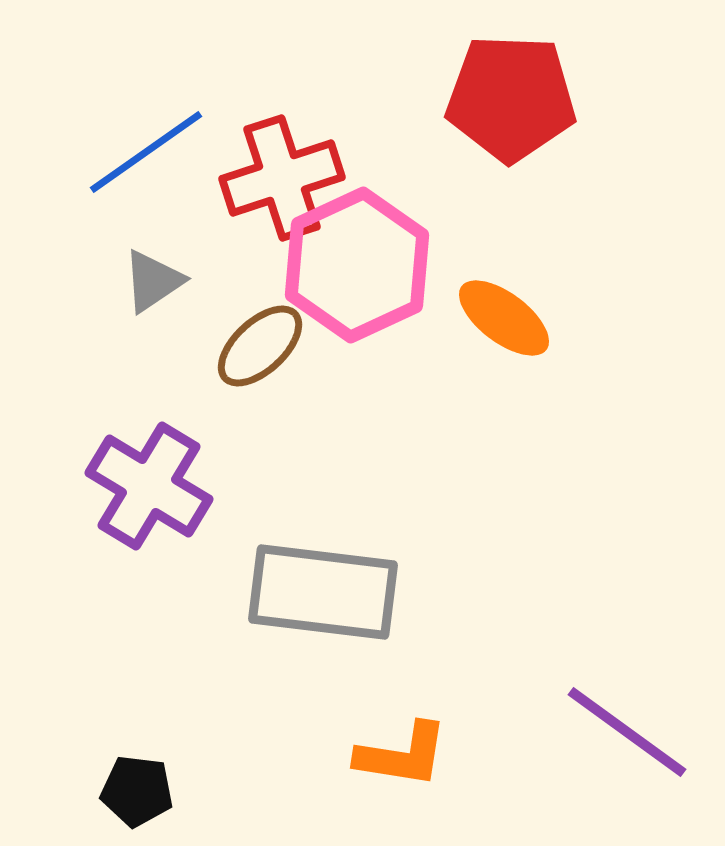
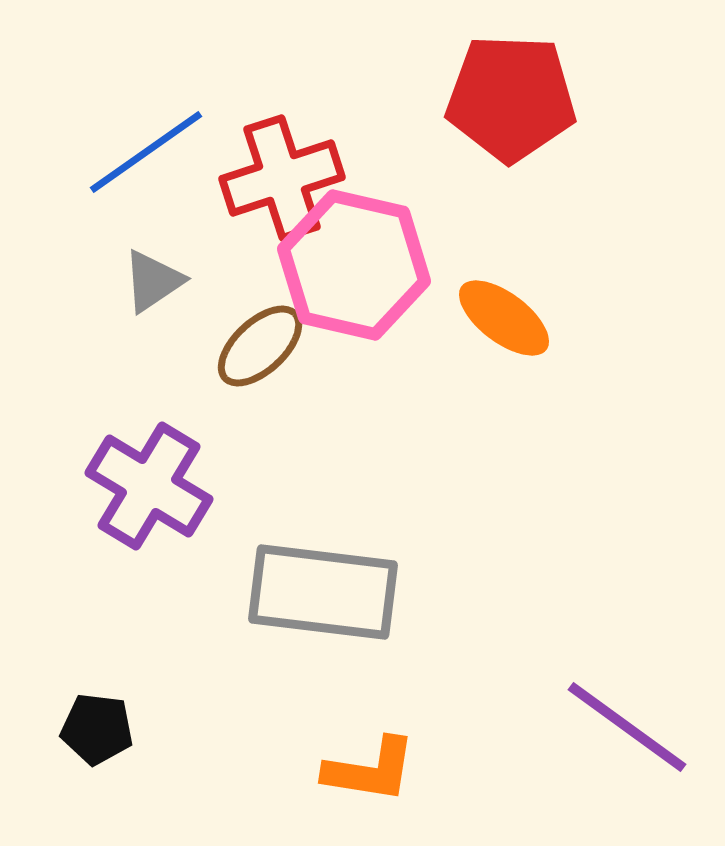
pink hexagon: moved 3 px left; rotated 22 degrees counterclockwise
purple line: moved 5 px up
orange L-shape: moved 32 px left, 15 px down
black pentagon: moved 40 px left, 62 px up
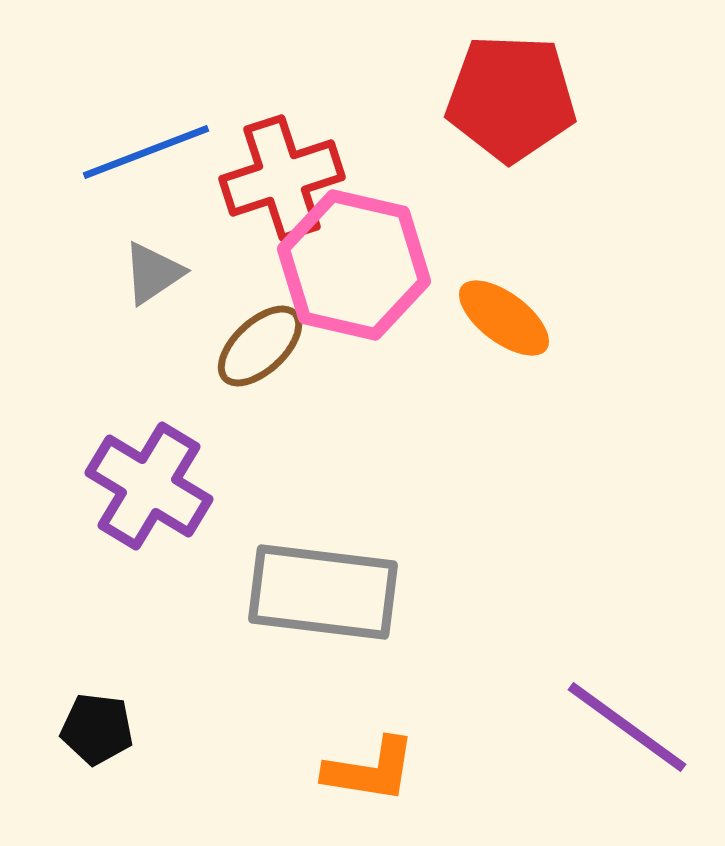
blue line: rotated 14 degrees clockwise
gray triangle: moved 8 px up
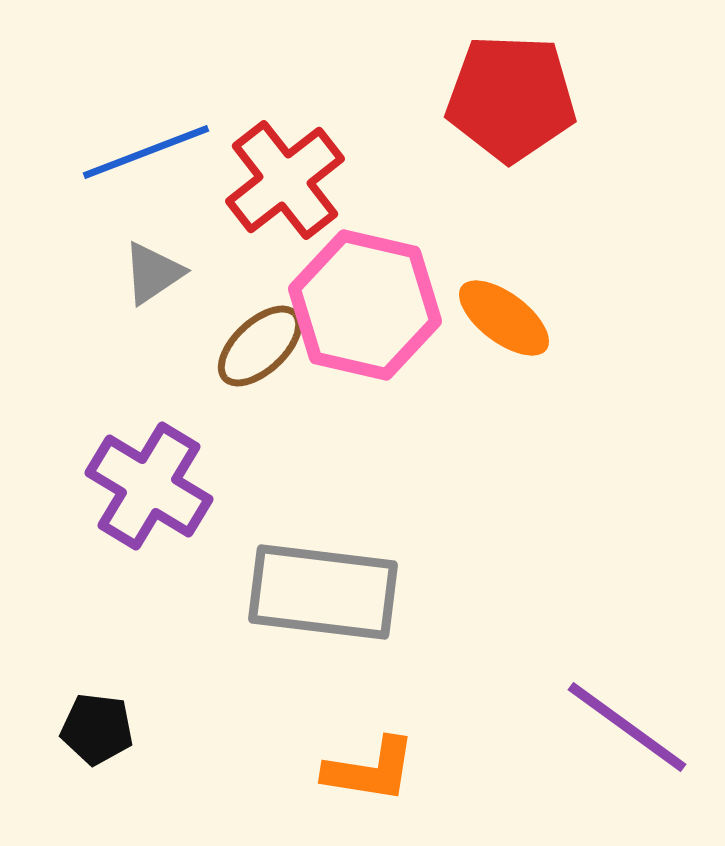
red cross: moved 3 px right, 2 px down; rotated 20 degrees counterclockwise
pink hexagon: moved 11 px right, 40 px down
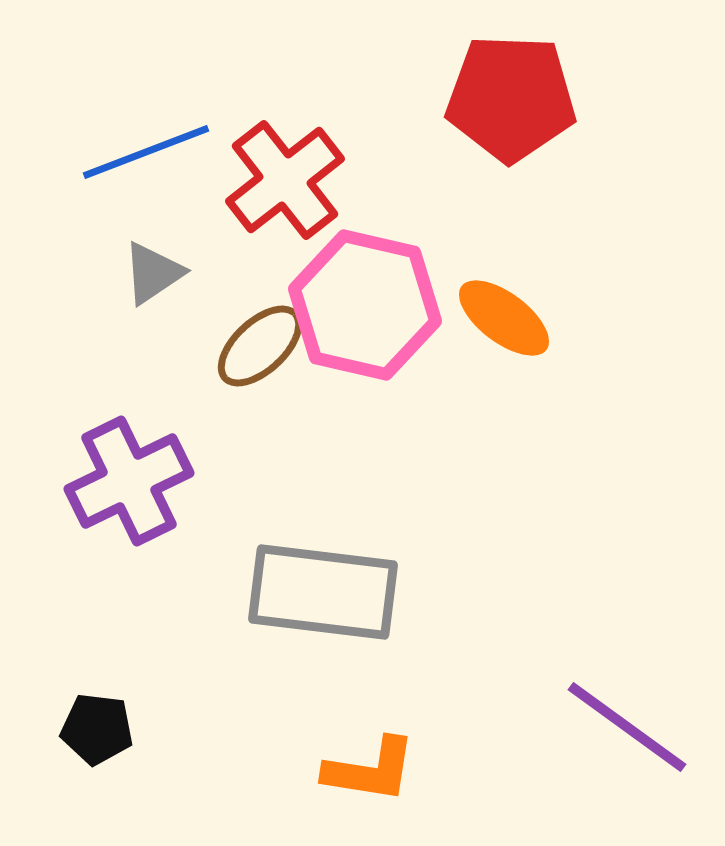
purple cross: moved 20 px left, 5 px up; rotated 33 degrees clockwise
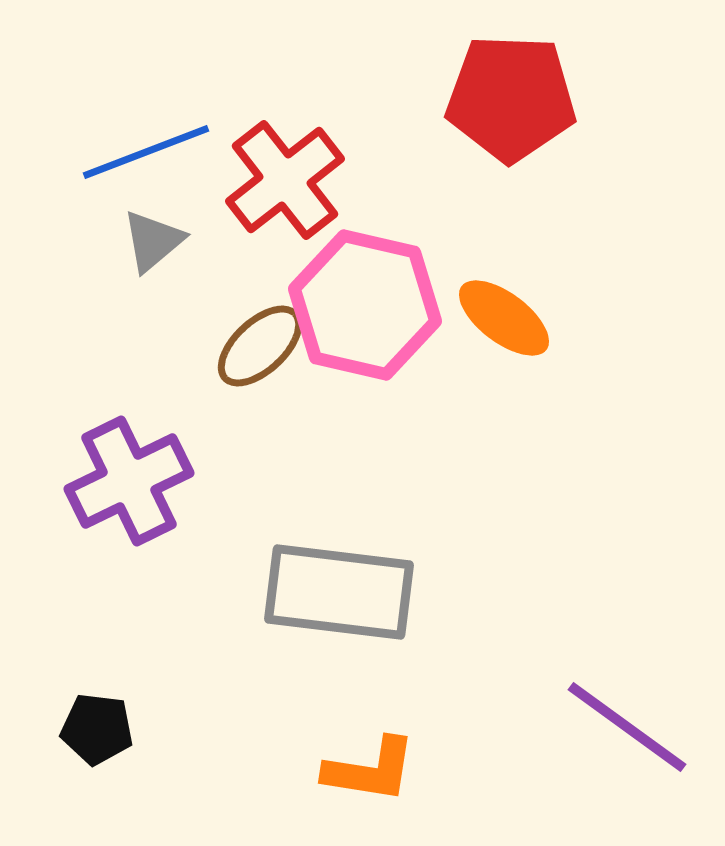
gray triangle: moved 32 px up; rotated 6 degrees counterclockwise
gray rectangle: moved 16 px right
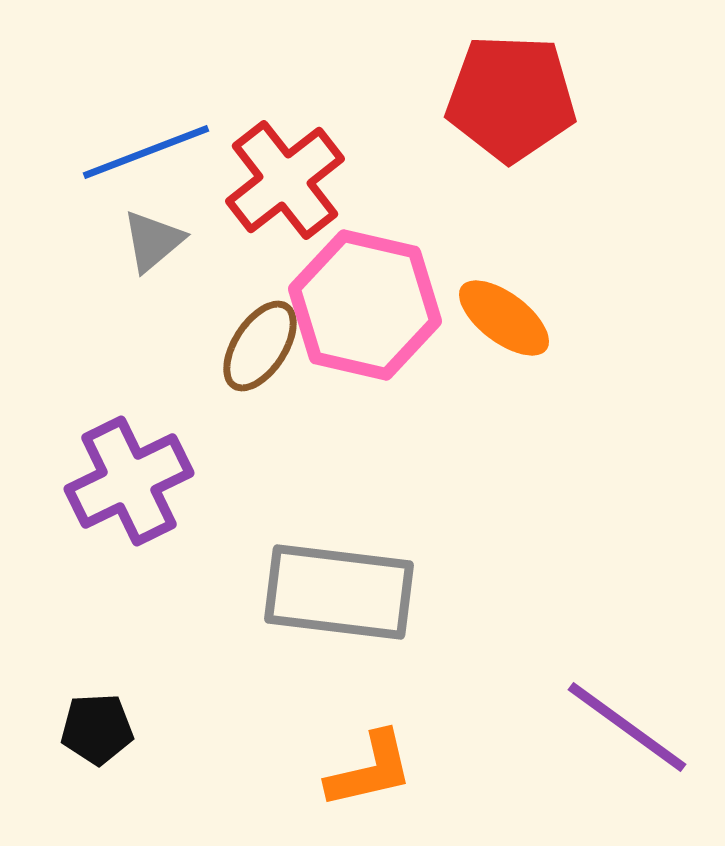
brown ellipse: rotated 14 degrees counterclockwise
black pentagon: rotated 10 degrees counterclockwise
orange L-shape: rotated 22 degrees counterclockwise
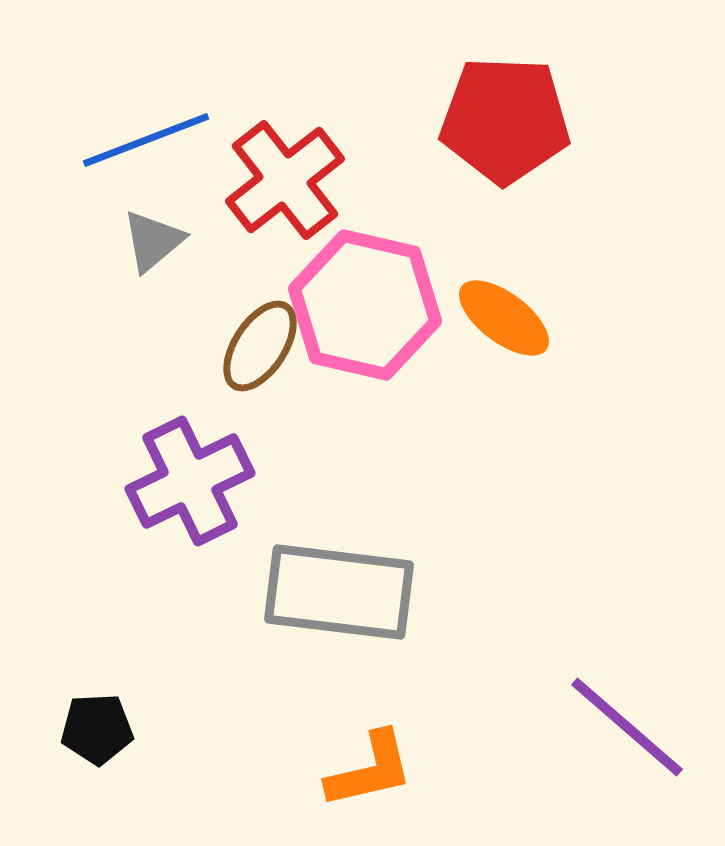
red pentagon: moved 6 px left, 22 px down
blue line: moved 12 px up
purple cross: moved 61 px right
purple line: rotated 5 degrees clockwise
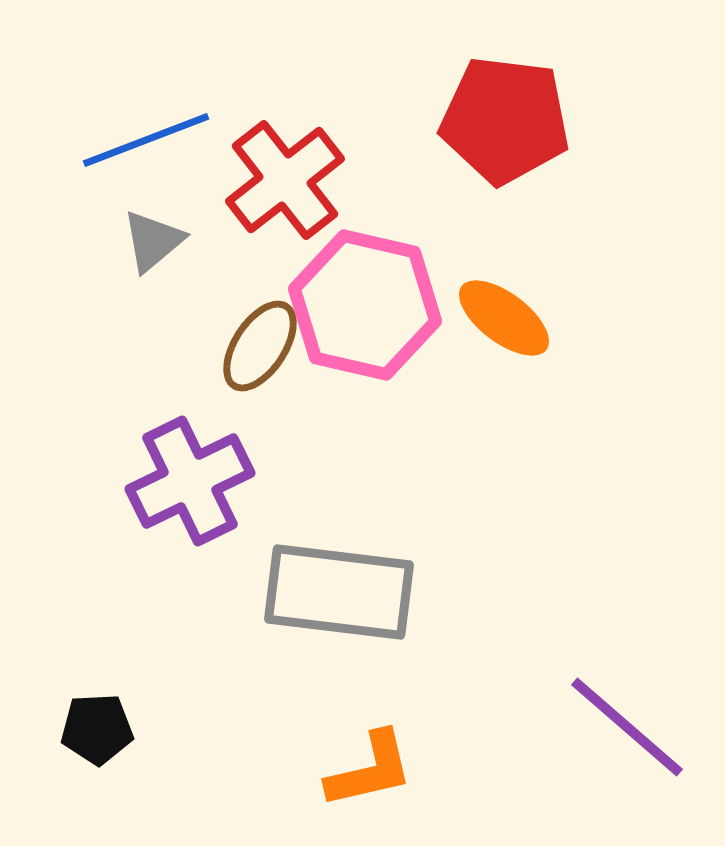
red pentagon: rotated 5 degrees clockwise
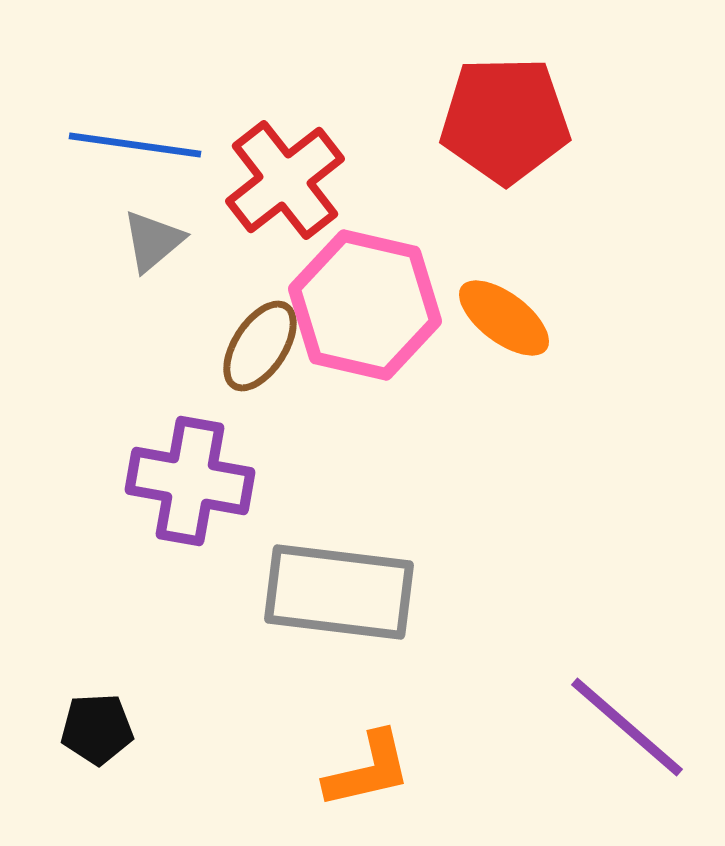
red pentagon: rotated 8 degrees counterclockwise
blue line: moved 11 px left, 5 px down; rotated 29 degrees clockwise
purple cross: rotated 36 degrees clockwise
orange L-shape: moved 2 px left
